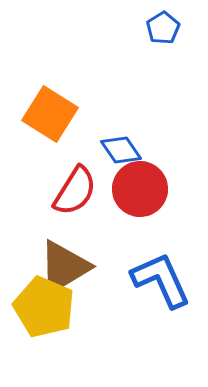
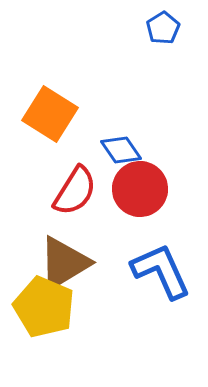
brown triangle: moved 4 px up
blue L-shape: moved 9 px up
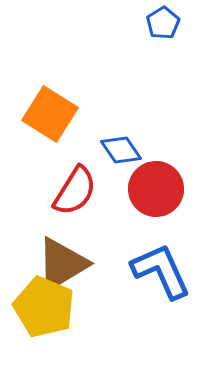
blue pentagon: moved 5 px up
red circle: moved 16 px right
brown triangle: moved 2 px left, 1 px down
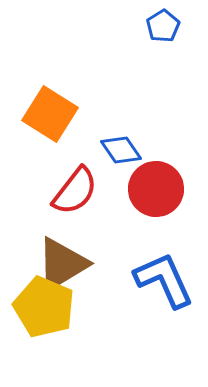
blue pentagon: moved 3 px down
red semicircle: rotated 6 degrees clockwise
blue L-shape: moved 3 px right, 9 px down
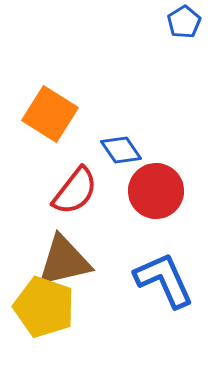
blue pentagon: moved 21 px right, 4 px up
red circle: moved 2 px down
brown triangle: moved 2 px right, 3 px up; rotated 18 degrees clockwise
yellow pentagon: rotated 4 degrees counterclockwise
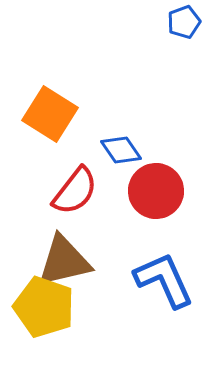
blue pentagon: rotated 12 degrees clockwise
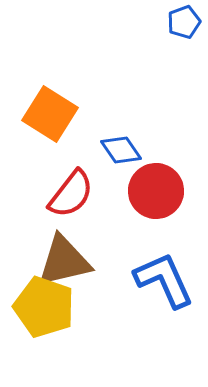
red semicircle: moved 4 px left, 3 px down
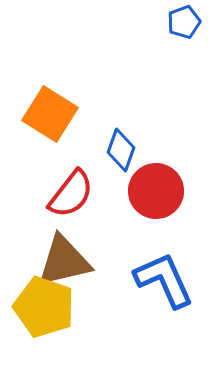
blue diamond: rotated 54 degrees clockwise
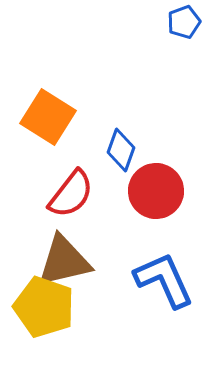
orange square: moved 2 px left, 3 px down
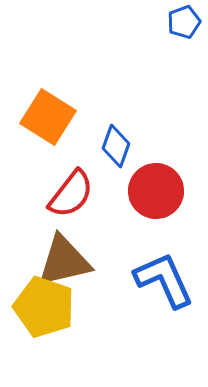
blue diamond: moved 5 px left, 4 px up
